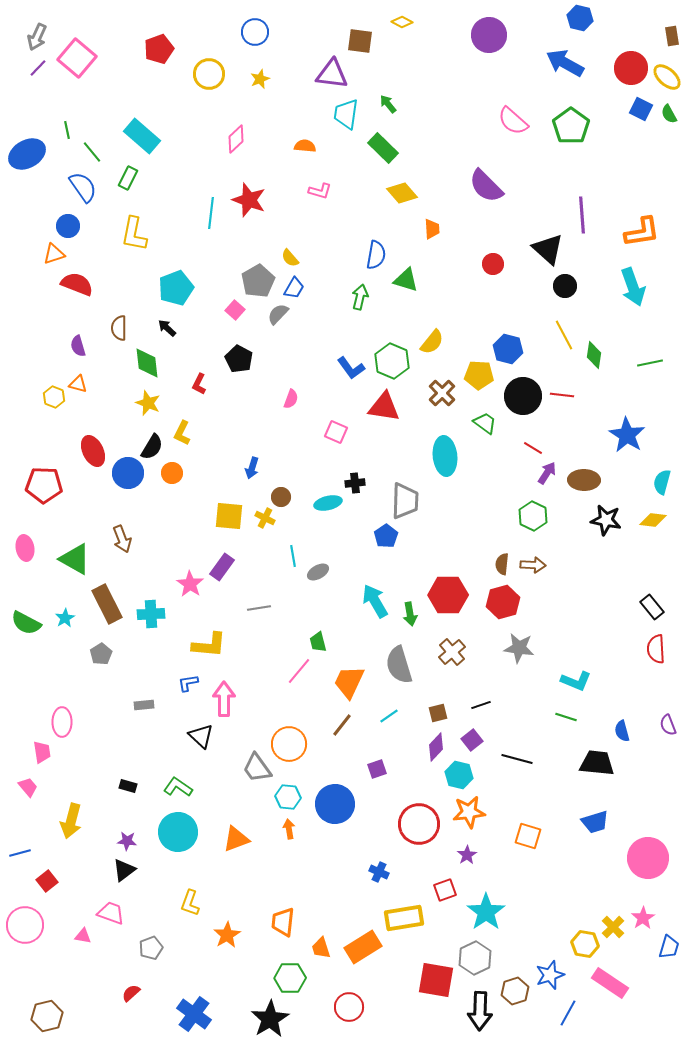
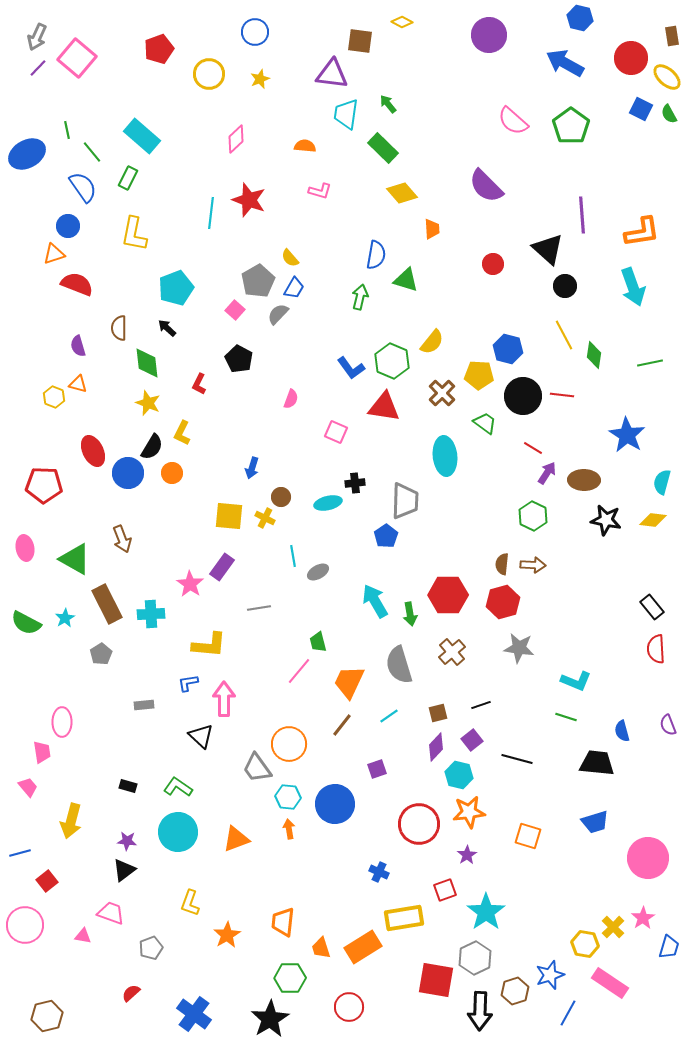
red circle at (631, 68): moved 10 px up
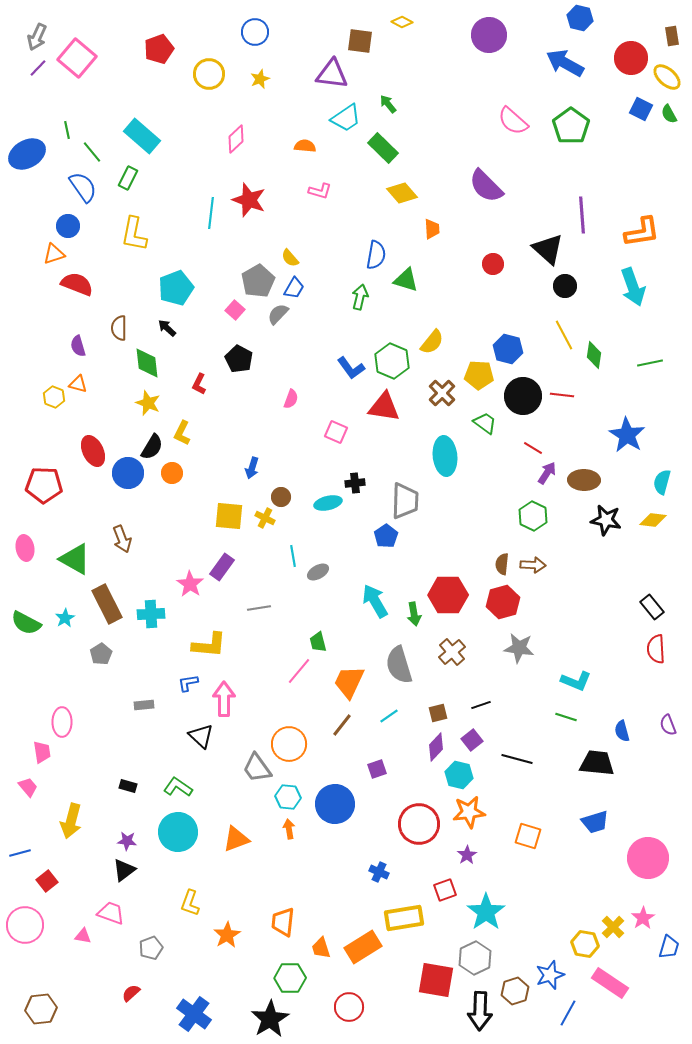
cyan trapezoid at (346, 114): moved 4 px down; rotated 132 degrees counterclockwise
green arrow at (410, 614): moved 4 px right
brown hexagon at (47, 1016): moved 6 px left, 7 px up; rotated 8 degrees clockwise
